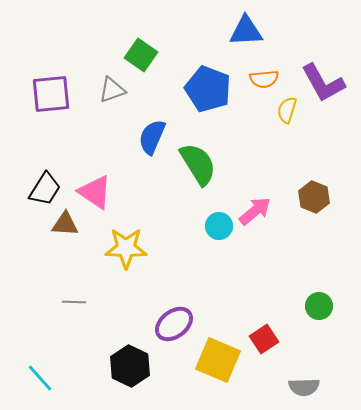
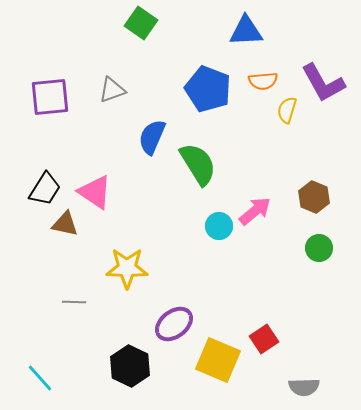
green square: moved 32 px up
orange semicircle: moved 1 px left, 2 px down
purple square: moved 1 px left, 3 px down
brown triangle: rotated 8 degrees clockwise
yellow star: moved 1 px right, 20 px down
green circle: moved 58 px up
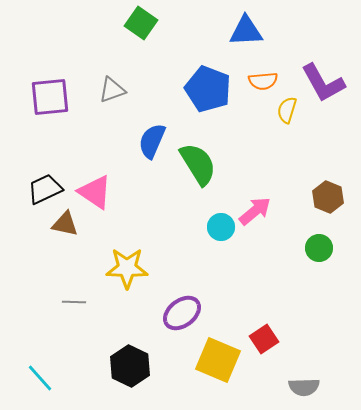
blue semicircle: moved 4 px down
black trapezoid: rotated 147 degrees counterclockwise
brown hexagon: moved 14 px right
cyan circle: moved 2 px right, 1 px down
purple ellipse: moved 8 px right, 11 px up
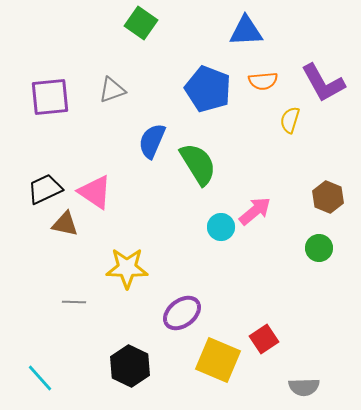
yellow semicircle: moved 3 px right, 10 px down
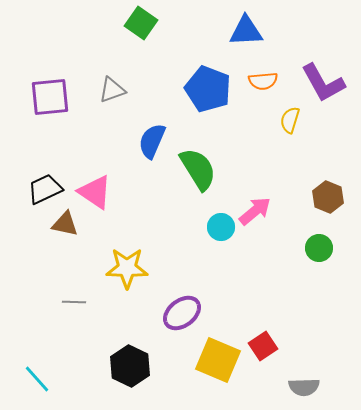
green semicircle: moved 5 px down
red square: moved 1 px left, 7 px down
cyan line: moved 3 px left, 1 px down
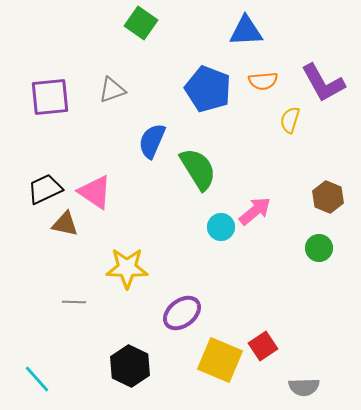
yellow square: moved 2 px right
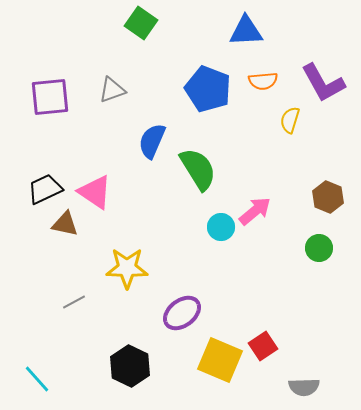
gray line: rotated 30 degrees counterclockwise
